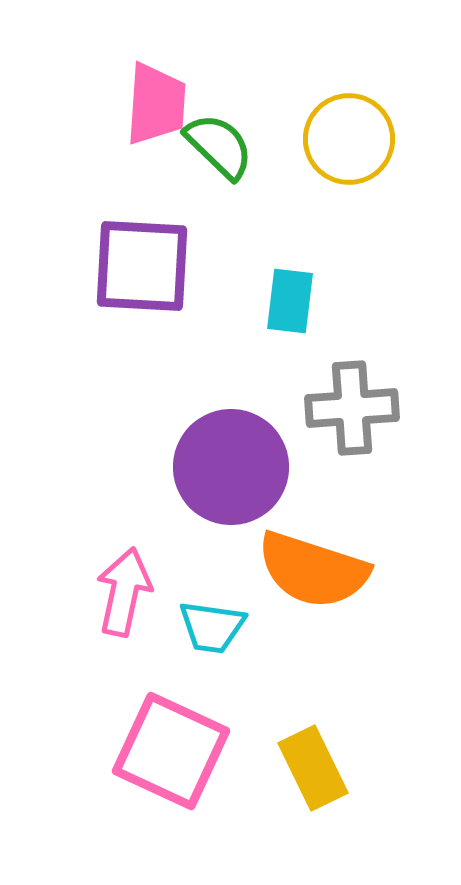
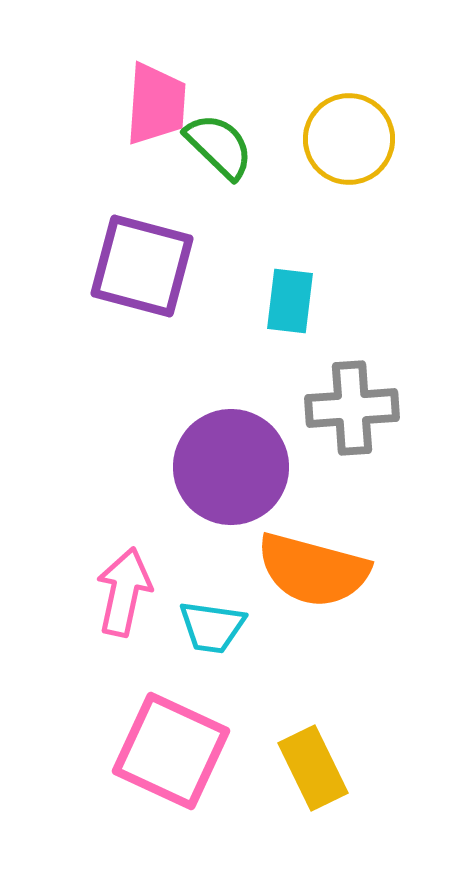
purple square: rotated 12 degrees clockwise
orange semicircle: rotated 3 degrees counterclockwise
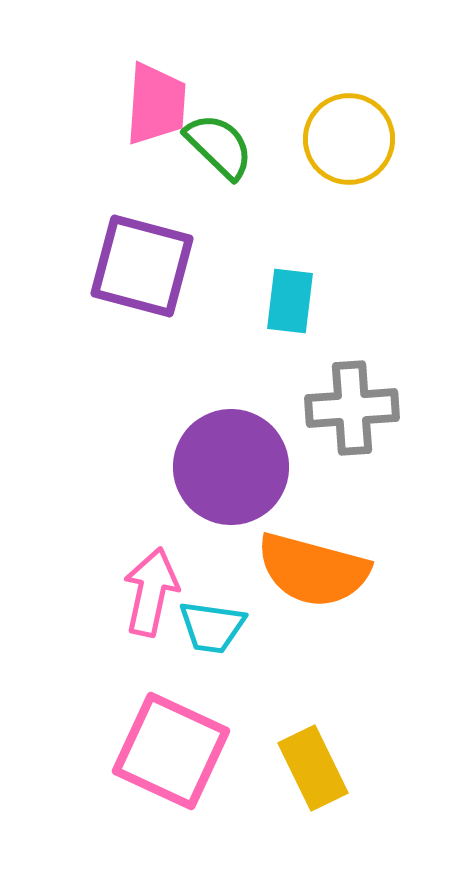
pink arrow: moved 27 px right
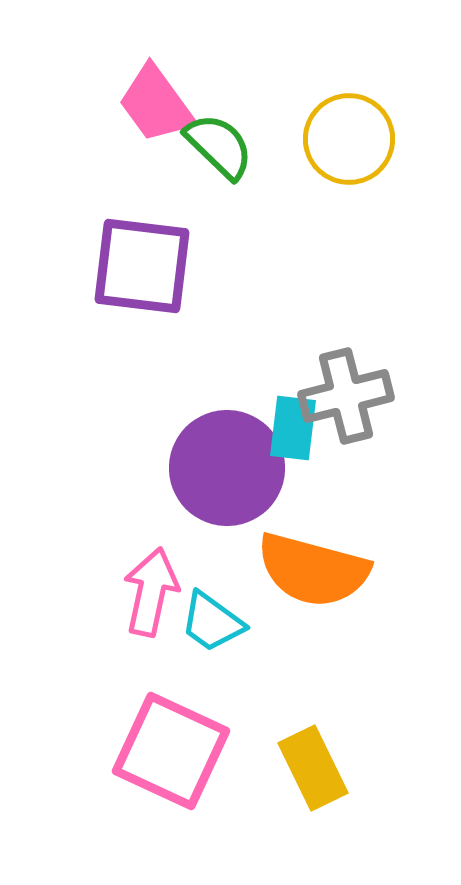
pink trapezoid: rotated 140 degrees clockwise
purple square: rotated 8 degrees counterclockwise
cyan rectangle: moved 3 px right, 127 px down
gray cross: moved 6 px left, 12 px up; rotated 10 degrees counterclockwise
purple circle: moved 4 px left, 1 px down
cyan trapezoid: moved 5 px up; rotated 28 degrees clockwise
